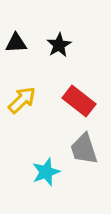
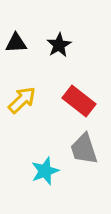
cyan star: moved 1 px left, 1 px up
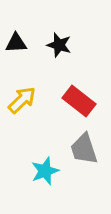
black star: rotated 25 degrees counterclockwise
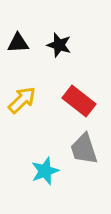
black triangle: moved 2 px right
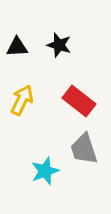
black triangle: moved 1 px left, 4 px down
yellow arrow: rotated 20 degrees counterclockwise
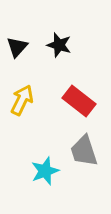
black triangle: rotated 45 degrees counterclockwise
gray trapezoid: moved 2 px down
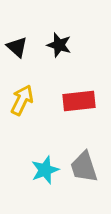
black triangle: rotated 30 degrees counterclockwise
red rectangle: rotated 44 degrees counterclockwise
gray trapezoid: moved 16 px down
cyan star: moved 1 px up
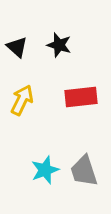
red rectangle: moved 2 px right, 4 px up
gray trapezoid: moved 4 px down
